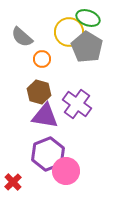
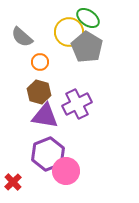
green ellipse: rotated 15 degrees clockwise
orange circle: moved 2 px left, 3 px down
purple cross: rotated 28 degrees clockwise
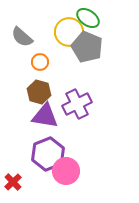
gray pentagon: rotated 8 degrees counterclockwise
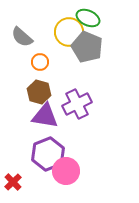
green ellipse: rotated 10 degrees counterclockwise
